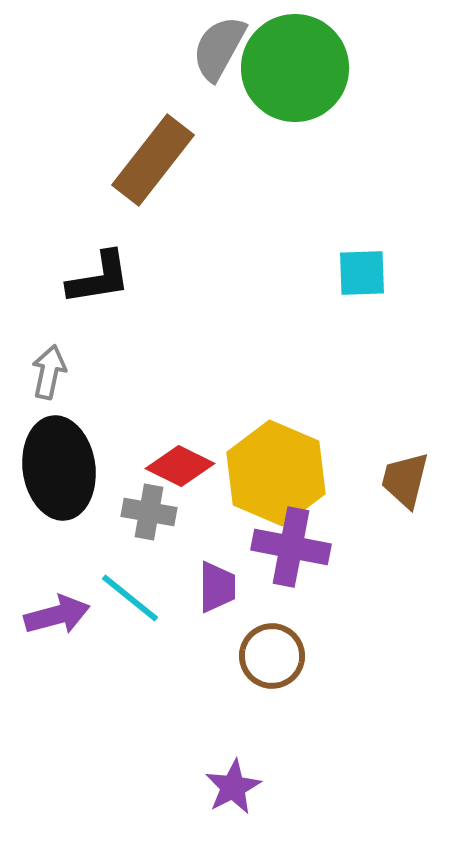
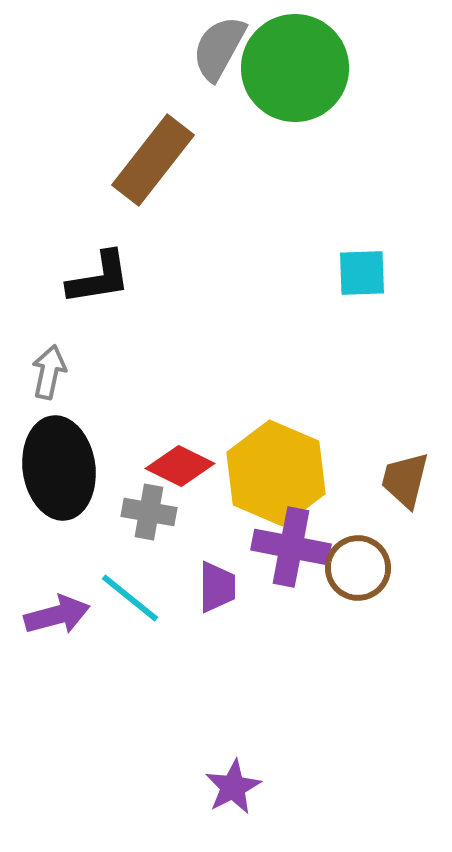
brown circle: moved 86 px right, 88 px up
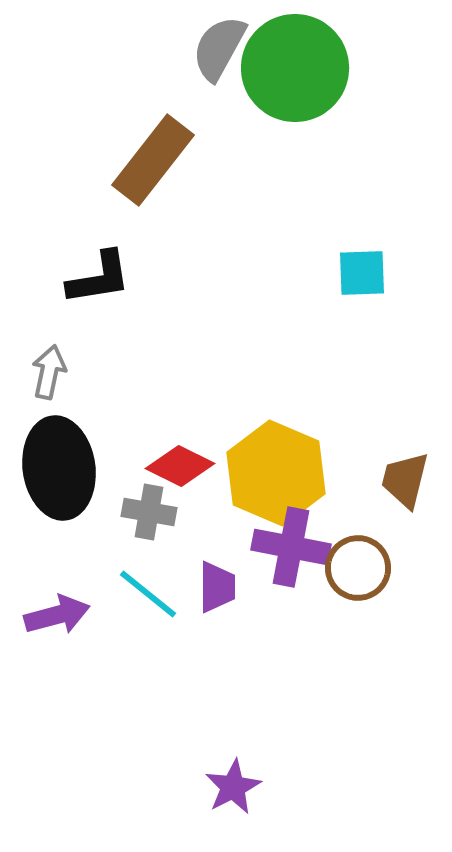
cyan line: moved 18 px right, 4 px up
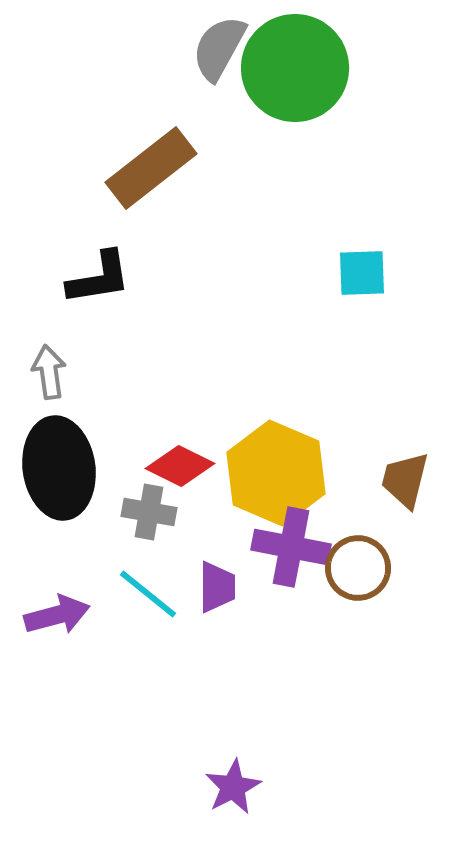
brown rectangle: moved 2 px left, 8 px down; rotated 14 degrees clockwise
gray arrow: rotated 20 degrees counterclockwise
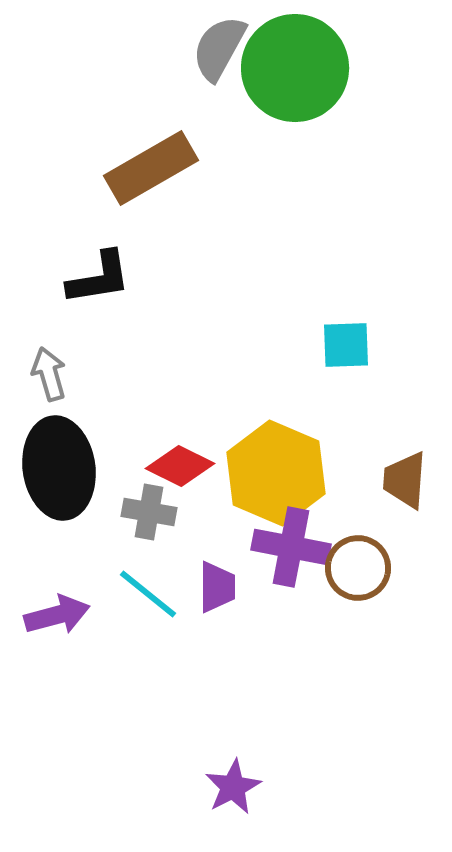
brown rectangle: rotated 8 degrees clockwise
cyan square: moved 16 px left, 72 px down
gray arrow: moved 2 px down; rotated 8 degrees counterclockwise
brown trapezoid: rotated 10 degrees counterclockwise
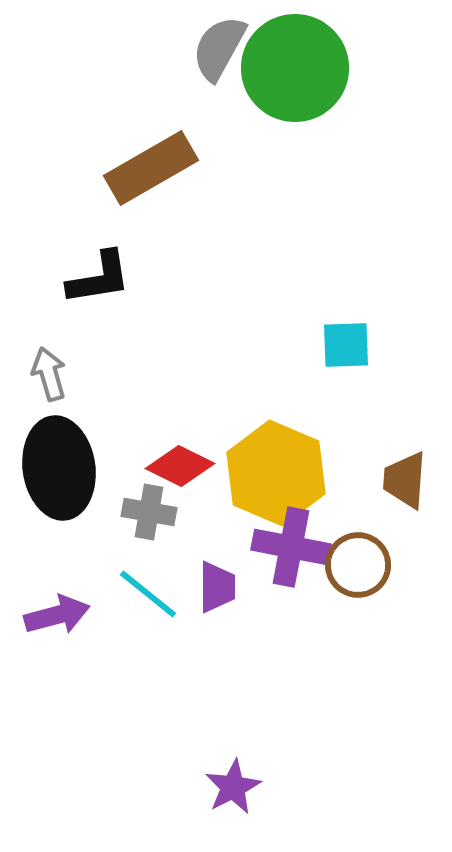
brown circle: moved 3 px up
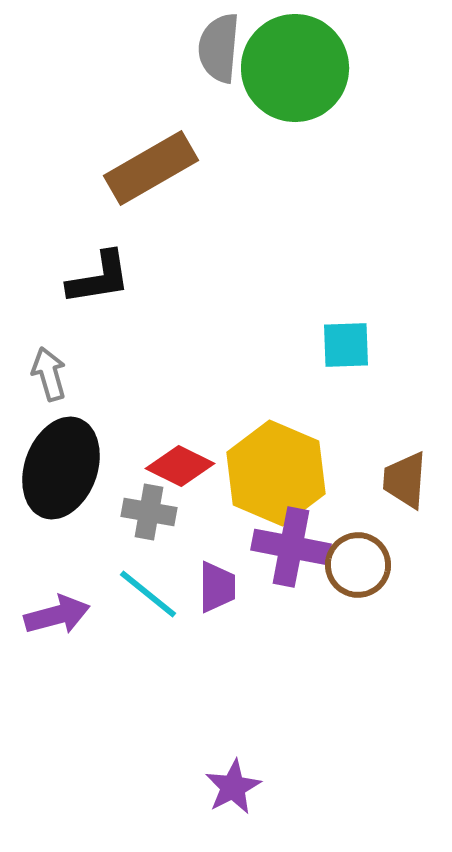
gray semicircle: rotated 24 degrees counterclockwise
black ellipse: moved 2 px right; rotated 28 degrees clockwise
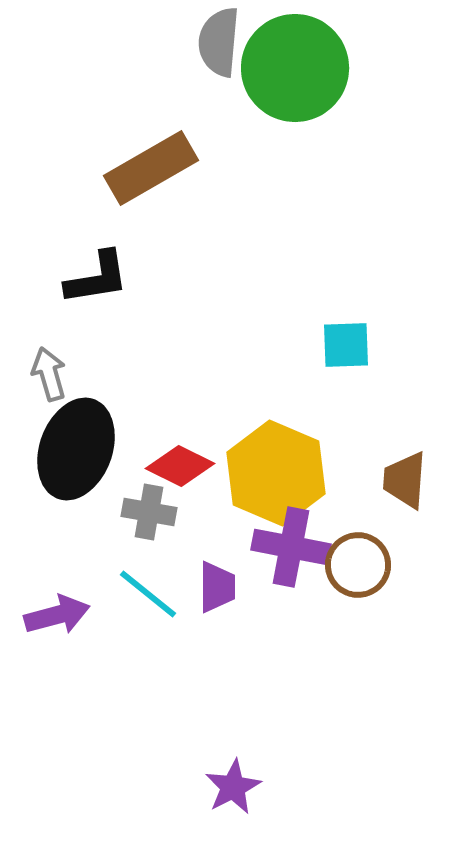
gray semicircle: moved 6 px up
black L-shape: moved 2 px left
black ellipse: moved 15 px right, 19 px up
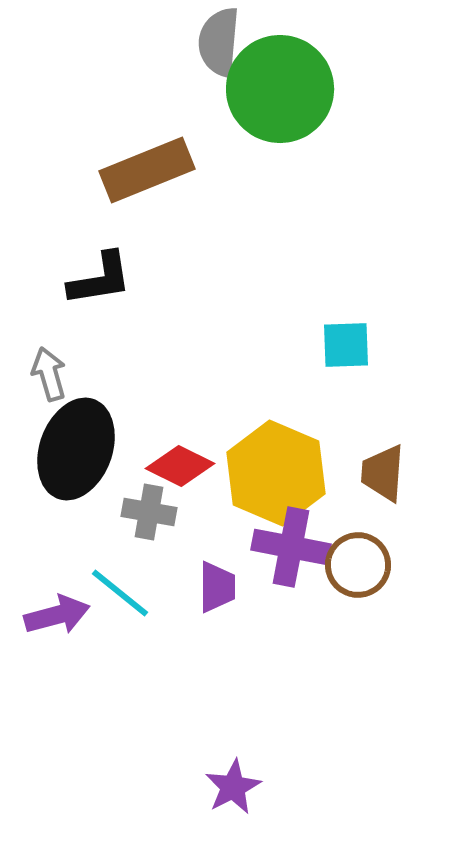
green circle: moved 15 px left, 21 px down
brown rectangle: moved 4 px left, 2 px down; rotated 8 degrees clockwise
black L-shape: moved 3 px right, 1 px down
brown trapezoid: moved 22 px left, 7 px up
cyan line: moved 28 px left, 1 px up
